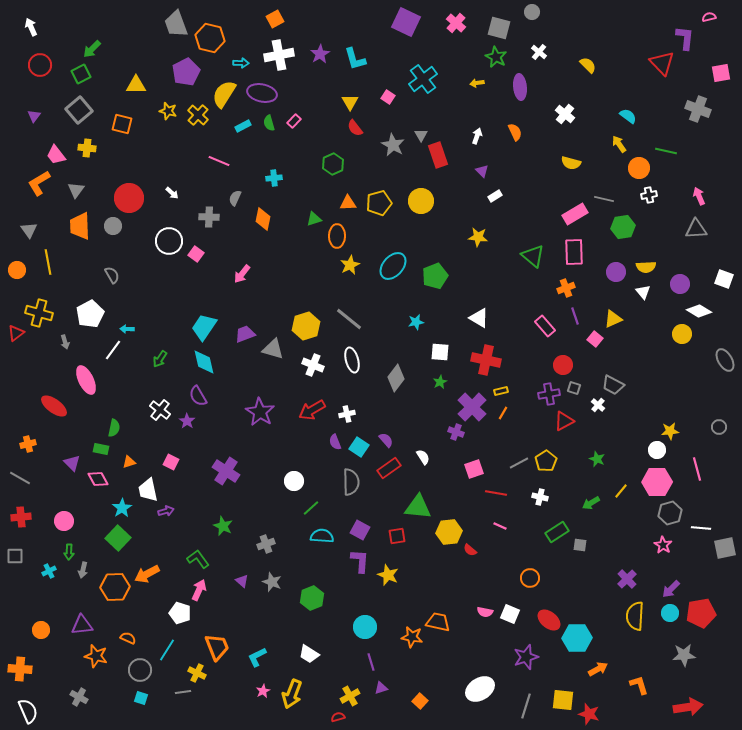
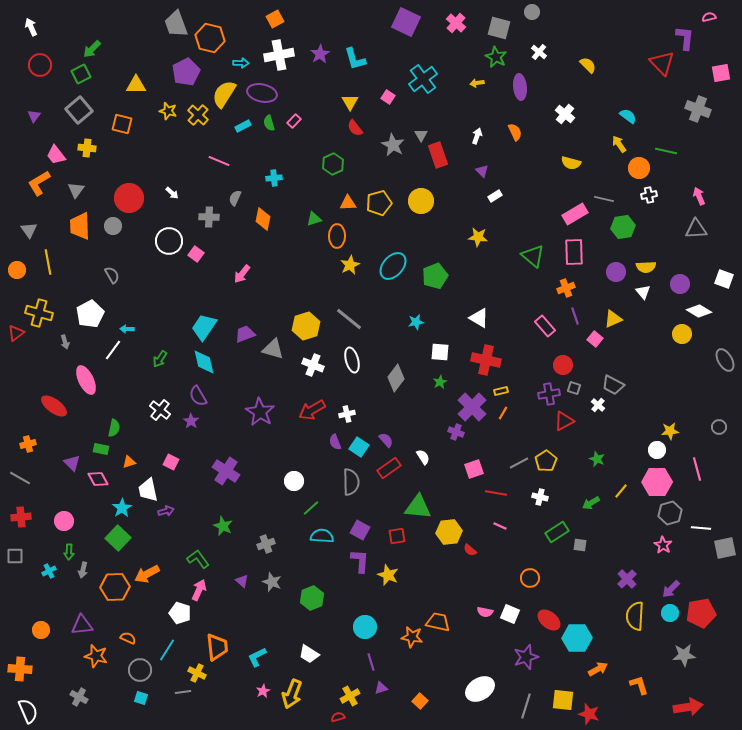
purple star at (187, 421): moved 4 px right
orange trapezoid at (217, 647): rotated 16 degrees clockwise
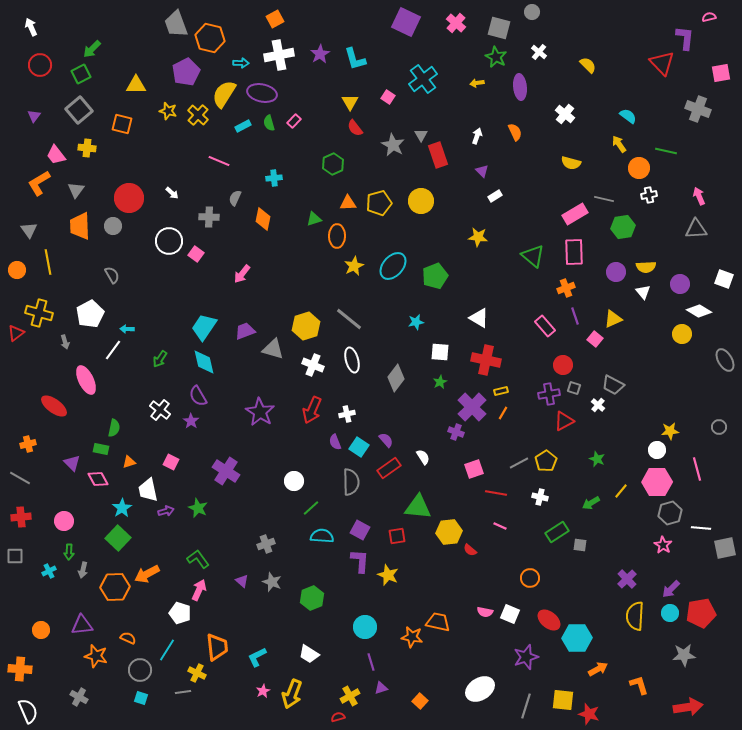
yellow star at (350, 265): moved 4 px right, 1 px down
purple trapezoid at (245, 334): moved 3 px up
red arrow at (312, 410): rotated 36 degrees counterclockwise
green star at (223, 526): moved 25 px left, 18 px up
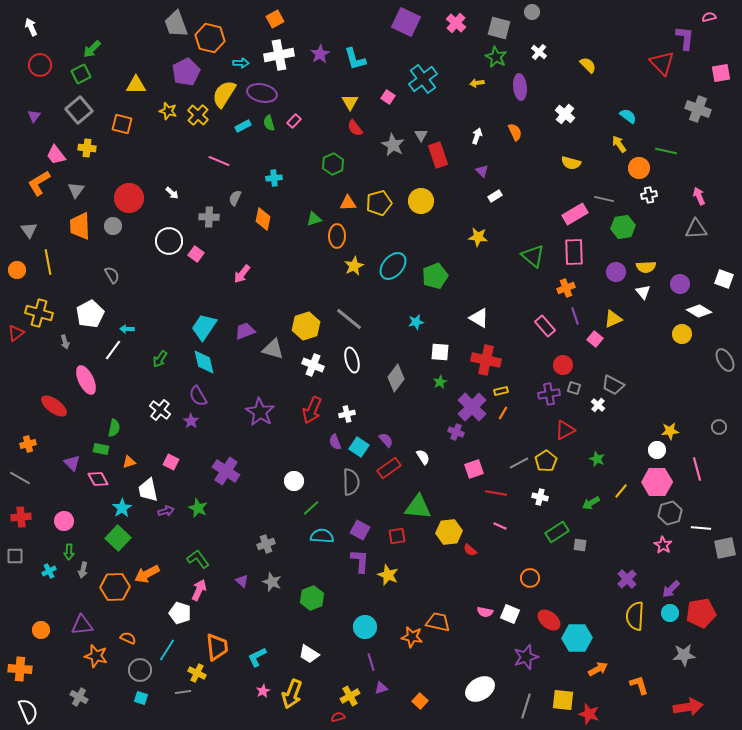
red triangle at (564, 421): moved 1 px right, 9 px down
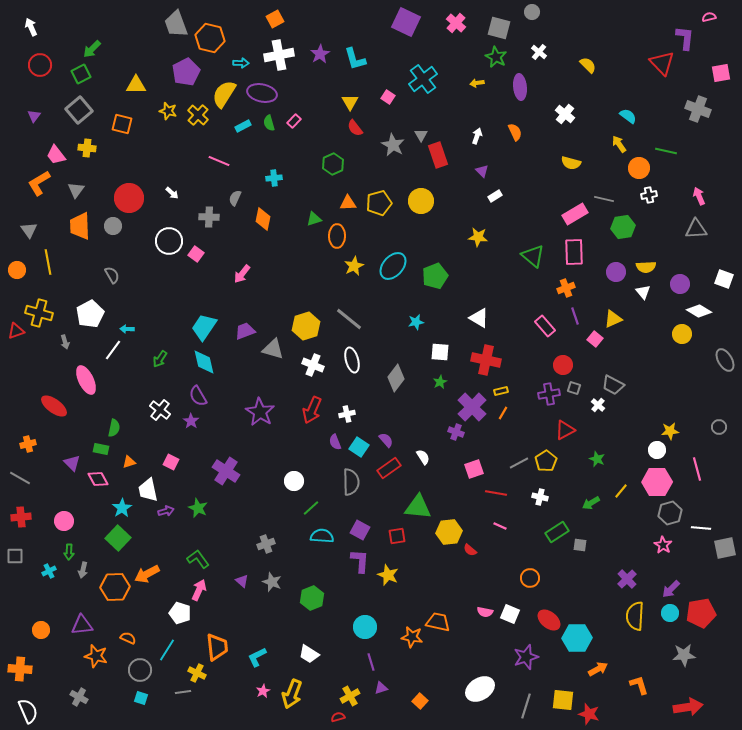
red triangle at (16, 333): moved 2 px up; rotated 18 degrees clockwise
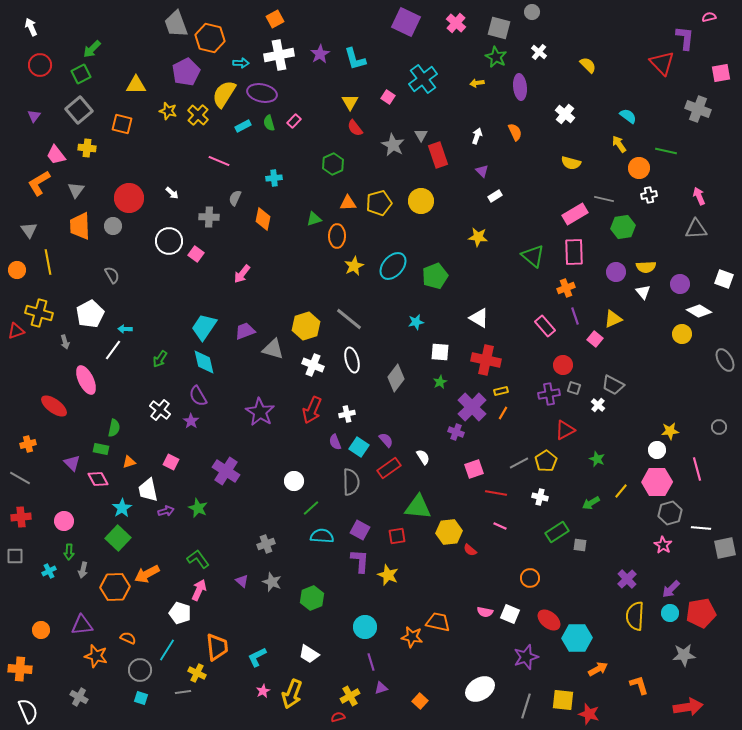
cyan arrow at (127, 329): moved 2 px left
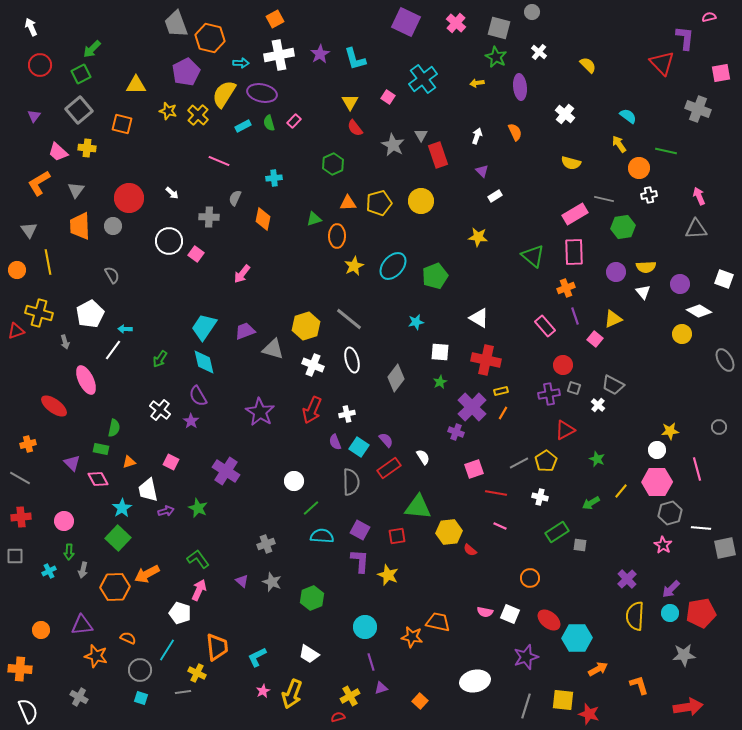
pink trapezoid at (56, 155): moved 2 px right, 3 px up; rotated 10 degrees counterclockwise
white ellipse at (480, 689): moved 5 px left, 8 px up; rotated 20 degrees clockwise
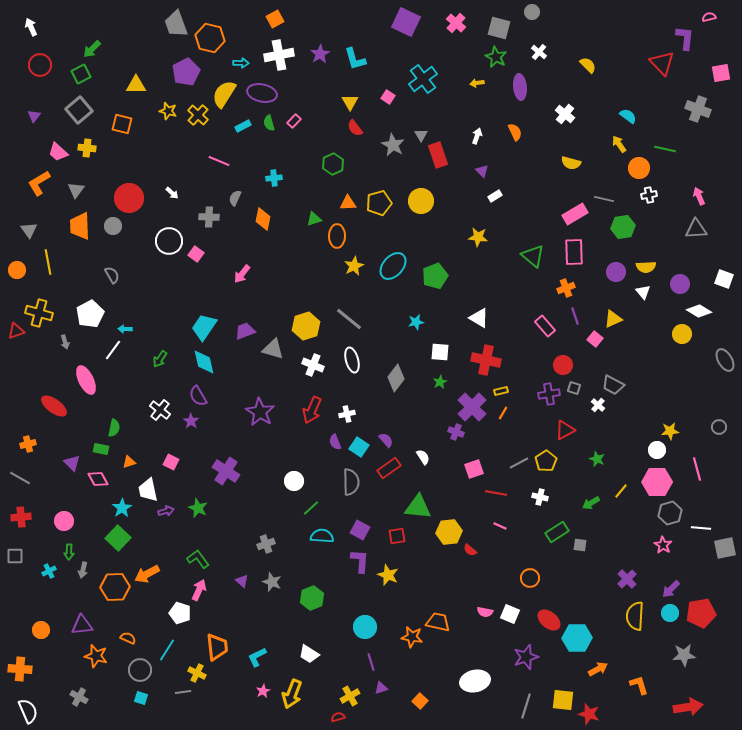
green line at (666, 151): moved 1 px left, 2 px up
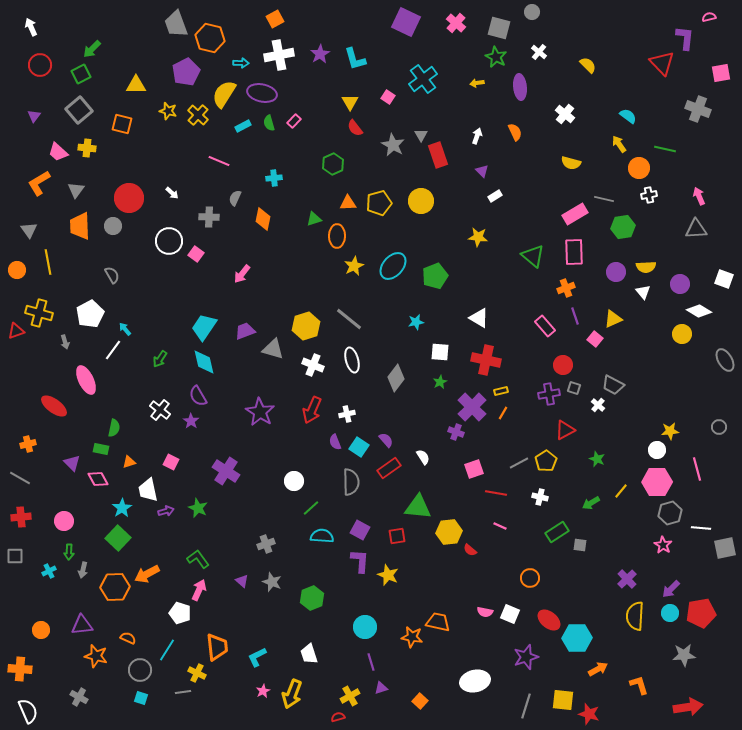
cyan arrow at (125, 329): rotated 48 degrees clockwise
white trapezoid at (309, 654): rotated 40 degrees clockwise
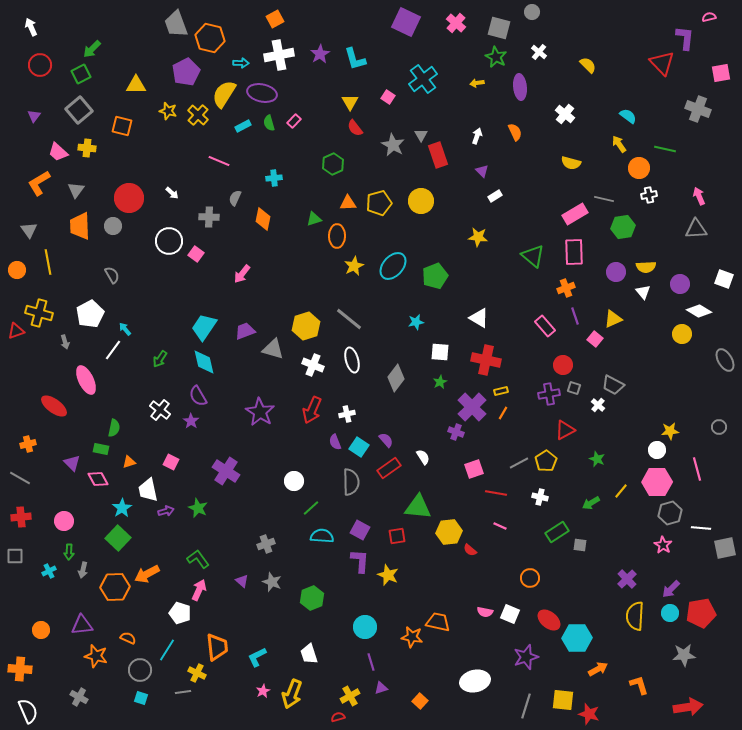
orange square at (122, 124): moved 2 px down
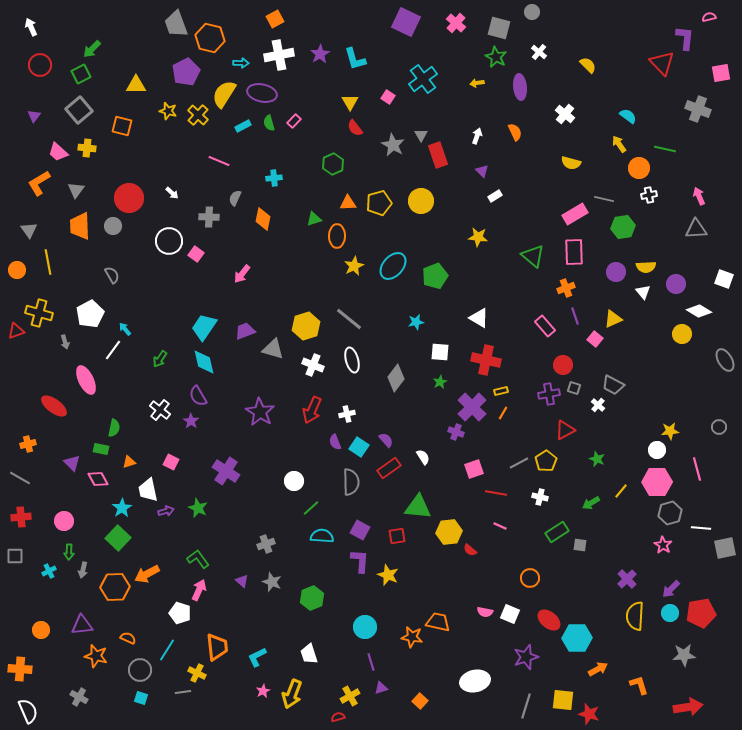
purple circle at (680, 284): moved 4 px left
